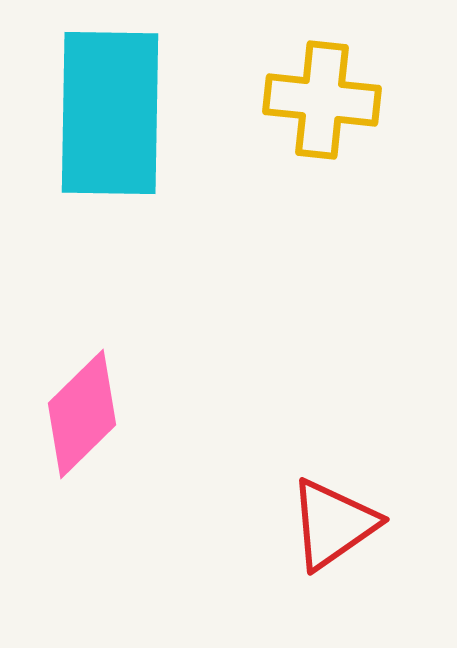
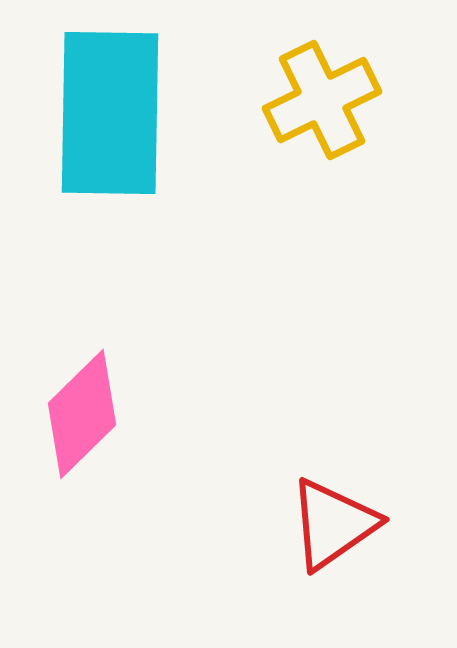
yellow cross: rotated 32 degrees counterclockwise
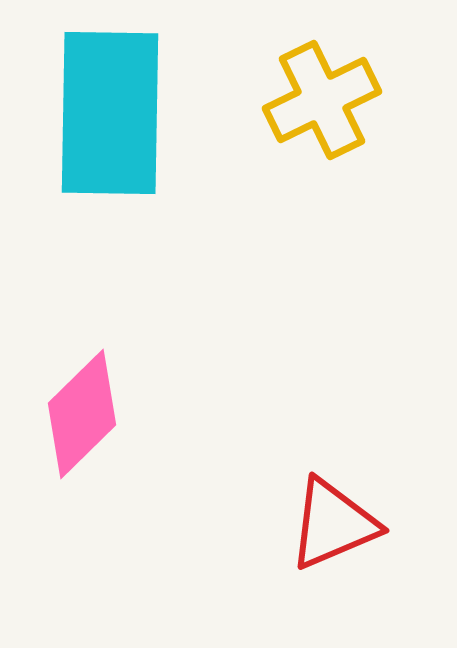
red triangle: rotated 12 degrees clockwise
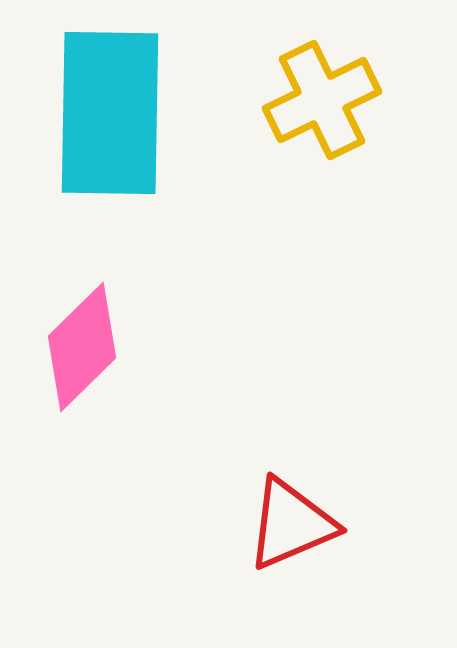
pink diamond: moved 67 px up
red triangle: moved 42 px left
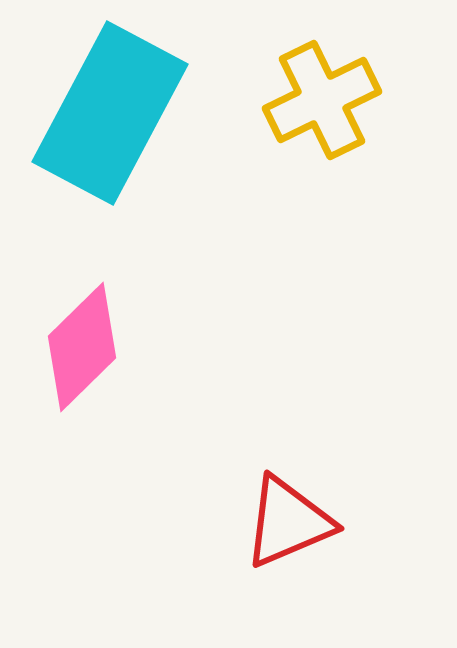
cyan rectangle: rotated 27 degrees clockwise
red triangle: moved 3 px left, 2 px up
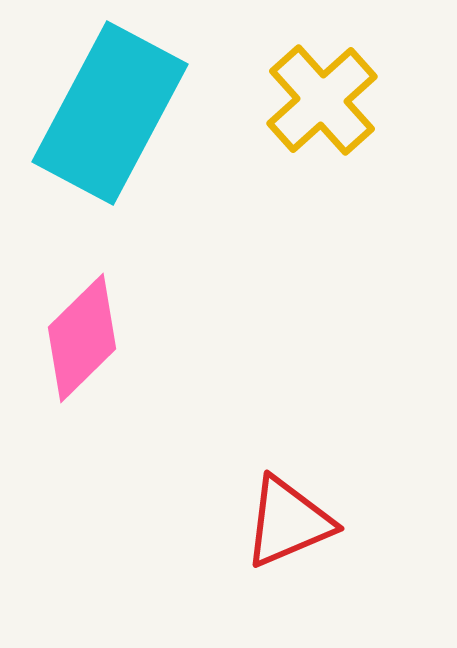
yellow cross: rotated 16 degrees counterclockwise
pink diamond: moved 9 px up
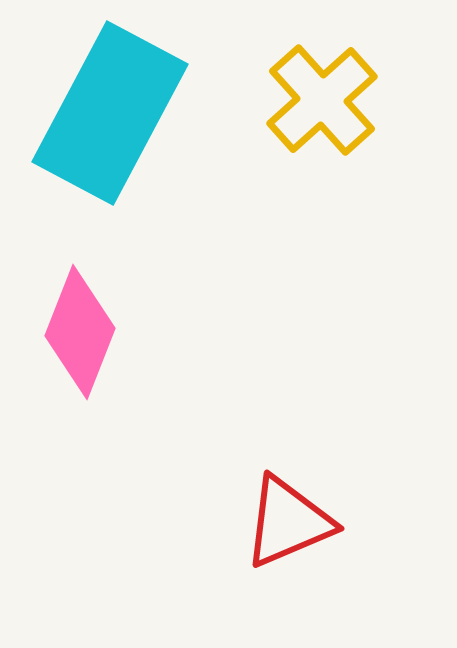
pink diamond: moved 2 px left, 6 px up; rotated 24 degrees counterclockwise
